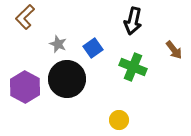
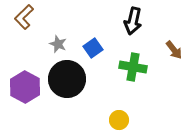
brown L-shape: moved 1 px left
green cross: rotated 12 degrees counterclockwise
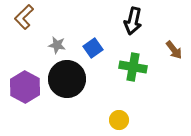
gray star: moved 1 px left, 1 px down; rotated 12 degrees counterclockwise
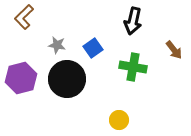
purple hexagon: moved 4 px left, 9 px up; rotated 16 degrees clockwise
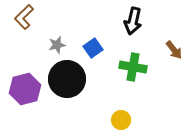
gray star: rotated 24 degrees counterclockwise
purple hexagon: moved 4 px right, 11 px down
yellow circle: moved 2 px right
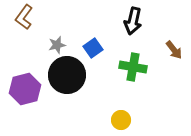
brown L-shape: rotated 10 degrees counterclockwise
black circle: moved 4 px up
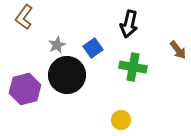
black arrow: moved 4 px left, 3 px down
gray star: rotated 12 degrees counterclockwise
brown arrow: moved 4 px right
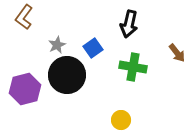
brown arrow: moved 1 px left, 3 px down
